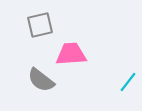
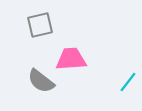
pink trapezoid: moved 5 px down
gray semicircle: moved 1 px down
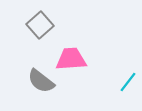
gray square: rotated 28 degrees counterclockwise
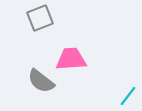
gray square: moved 7 px up; rotated 20 degrees clockwise
cyan line: moved 14 px down
